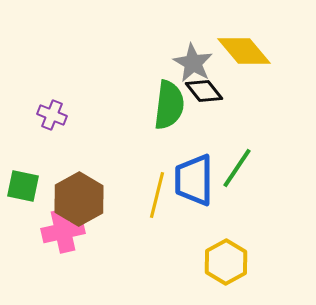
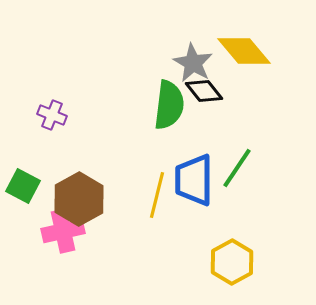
green square: rotated 16 degrees clockwise
yellow hexagon: moved 6 px right
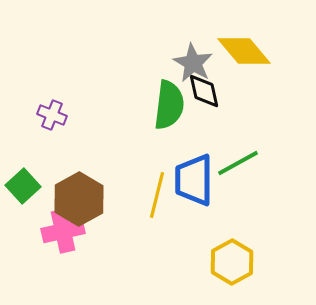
black diamond: rotated 27 degrees clockwise
green line: moved 1 px right, 5 px up; rotated 27 degrees clockwise
green square: rotated 20 degrees clockwise
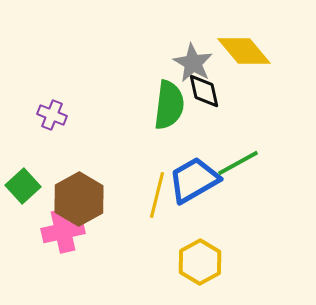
blue trapezoid: rotated 60 degrees clockwise
yellow hexagon: moved 32 px left
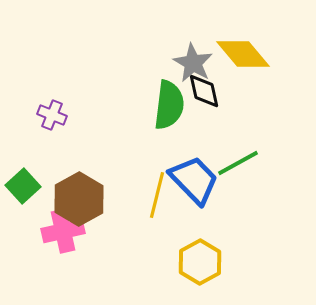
yellow diamond: moved 1 px left, 3 px down
blue trapezoid: rotated 76 degrees clockwise
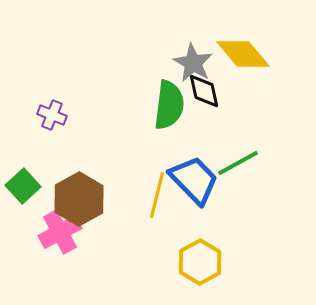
pink cross: moved 3 px left, 1 px down; rotated 15 degrees counterclockwise
